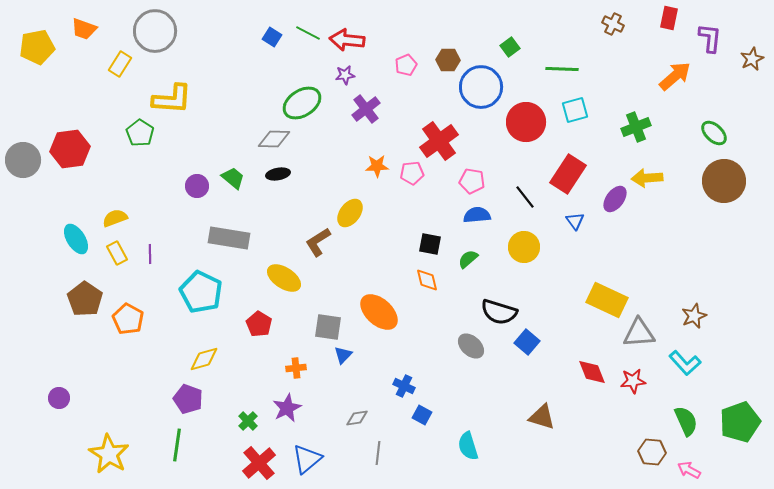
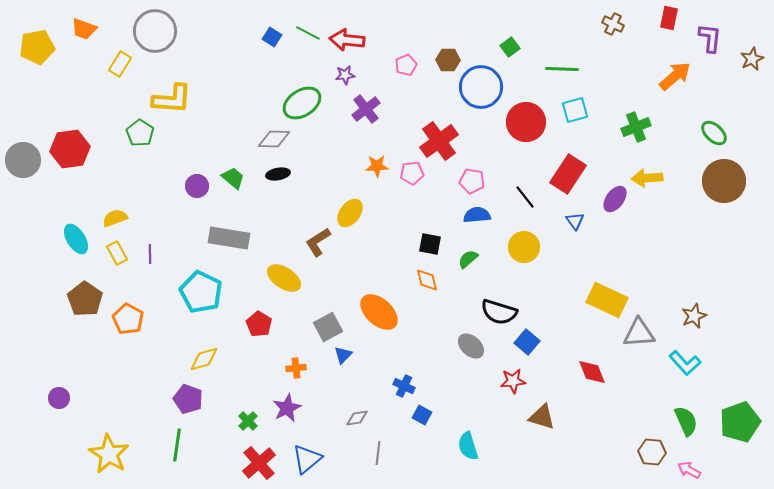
gray square at (328, 327): rotated 36 degrees counterclockwise
red star at (633, 381): moved 120 px left
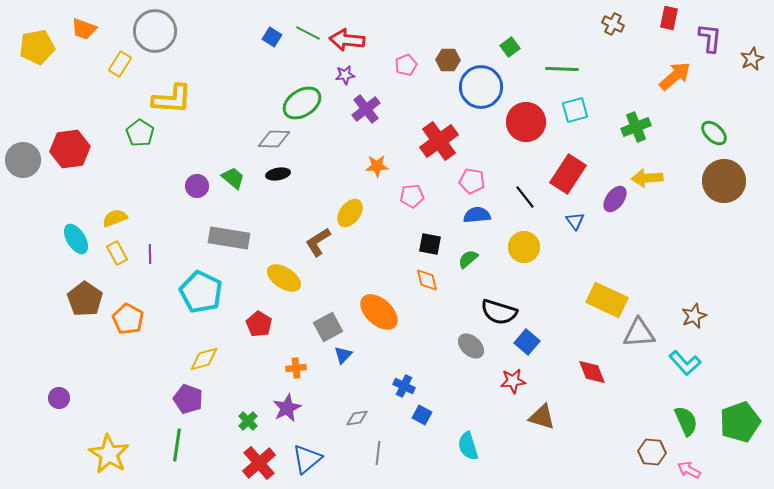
pink pentagon at (412, 173): moved 23 px down
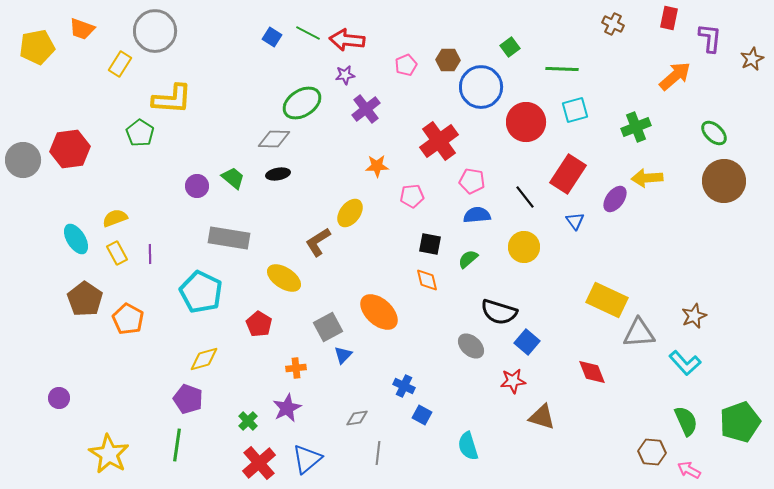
orange trapezoid at (84, 29): moved 2 px left
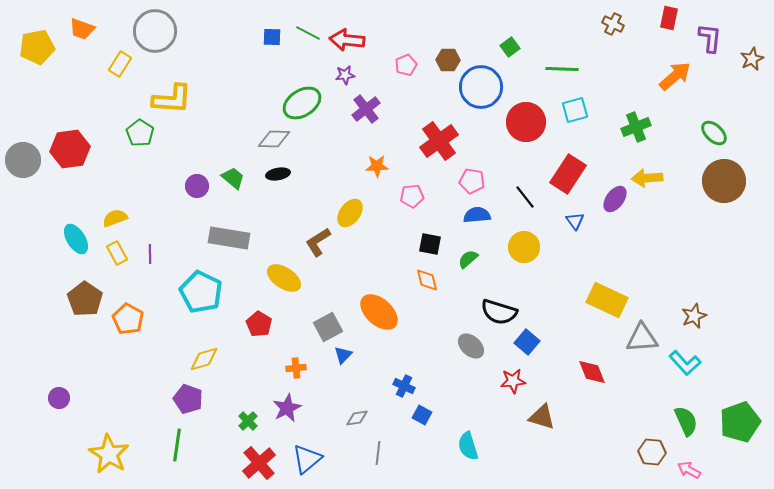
blue square at (272, 37): rotated 30 degrees counterclockwise
gray triangle at (639, 333): moved 3 px right, 5 px down
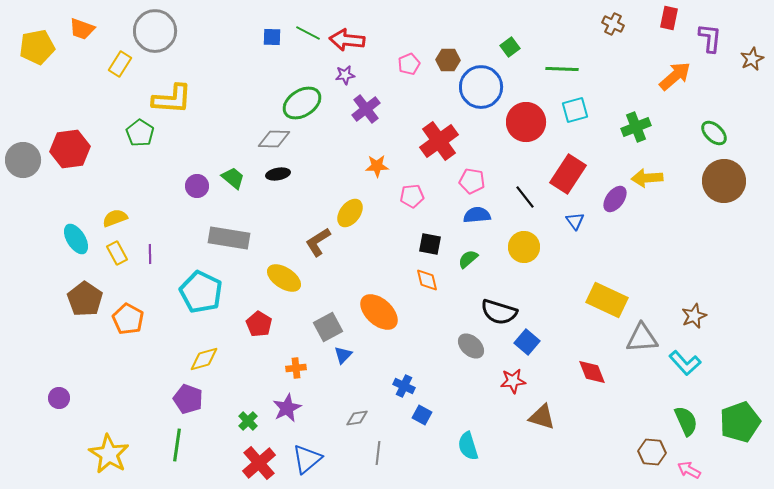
pink pentagon at (406, 65): moved 3 px right, 1 px up
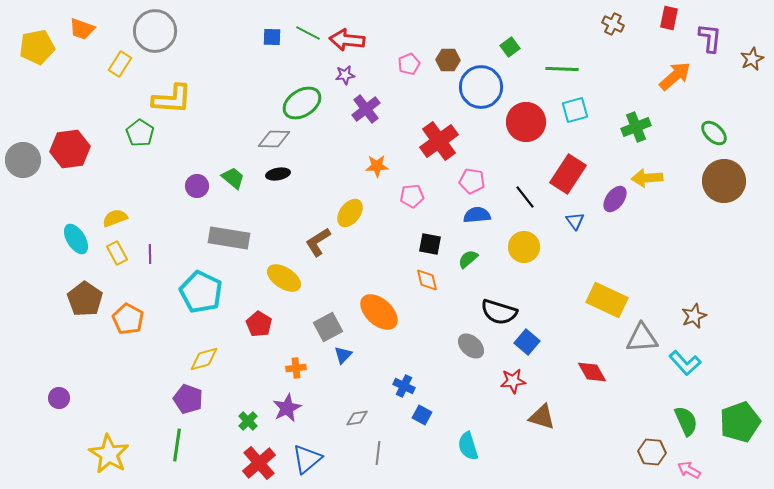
red diamond at (592, 372): rotated 8 degrees counterclockwise
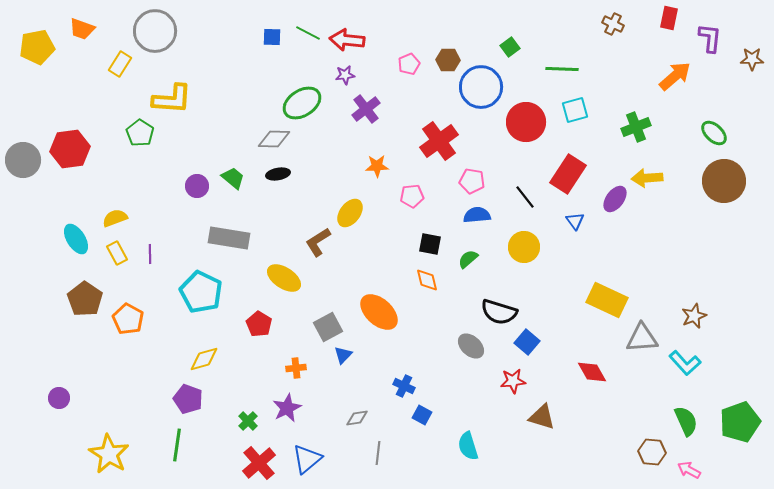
brown star at (752, 59): rotated 25 degrees clockwise
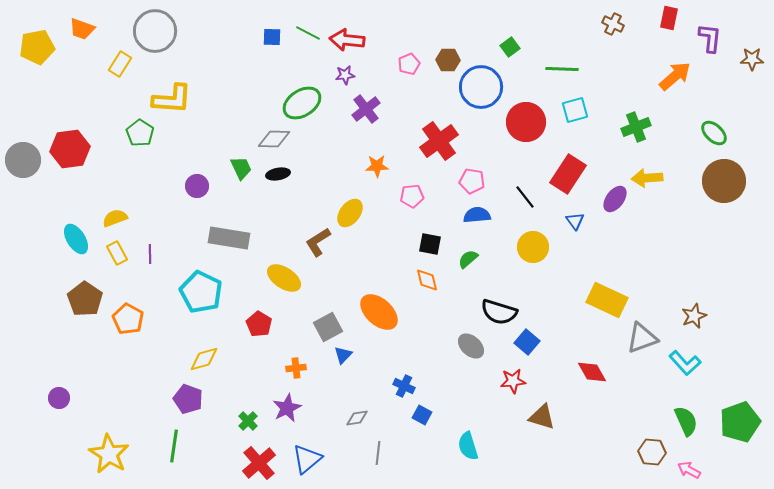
green trapezoid at (233, 178): moved 8 px right, 10 px up; rotated 25 degrees clockwise
yellow circle at (524, 247): moved 9 px right
gray triangle at (642, 338): rotated 16 degrees counterclockwise
green line at (177, 445): moved 3 px left, 1 px down
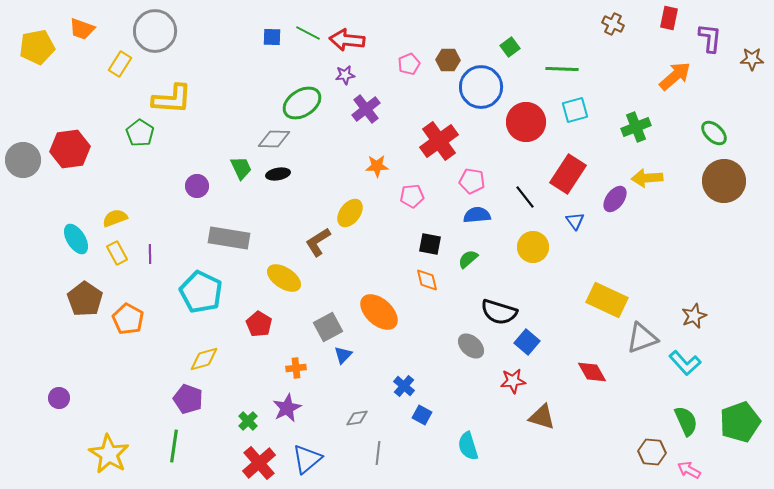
blue cross at (404, 386): rotated 15 degrees clockwise
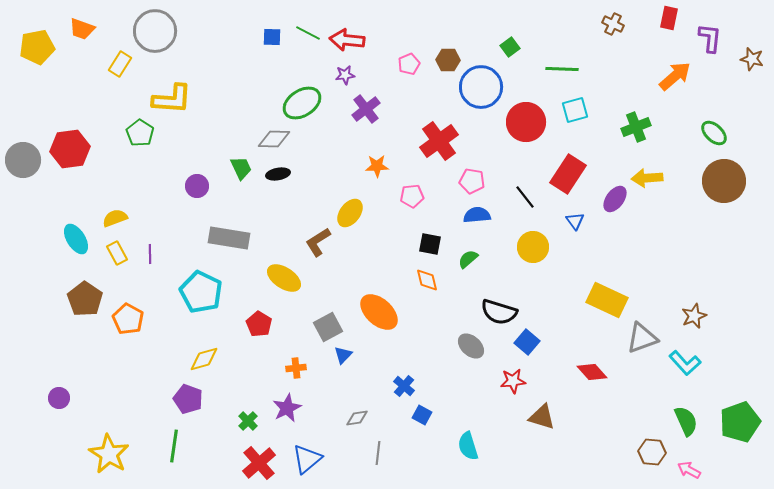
brown star at (752, 59): rotated 15 degrees clockwise
red diamond at (592, 372): rotated 12 degrees counterclockwise
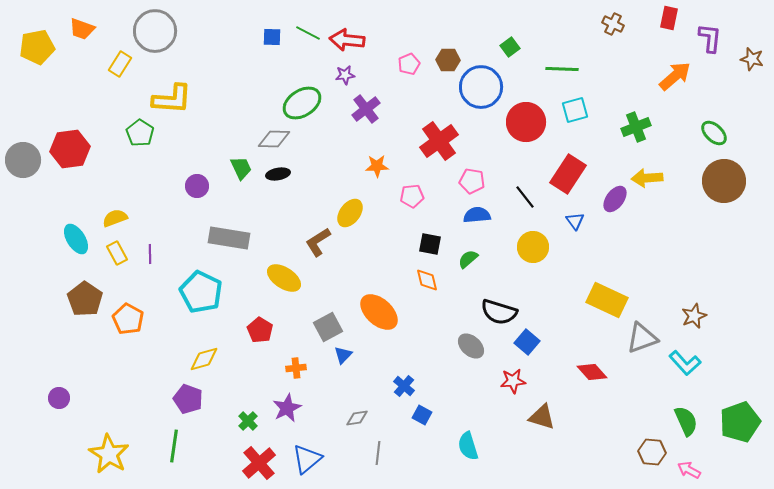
red pentagon at (259, 324): moved 1 px right, 6 px down
